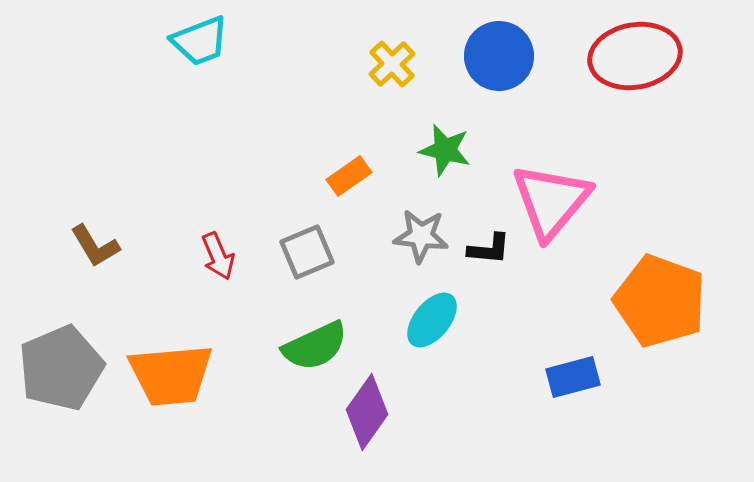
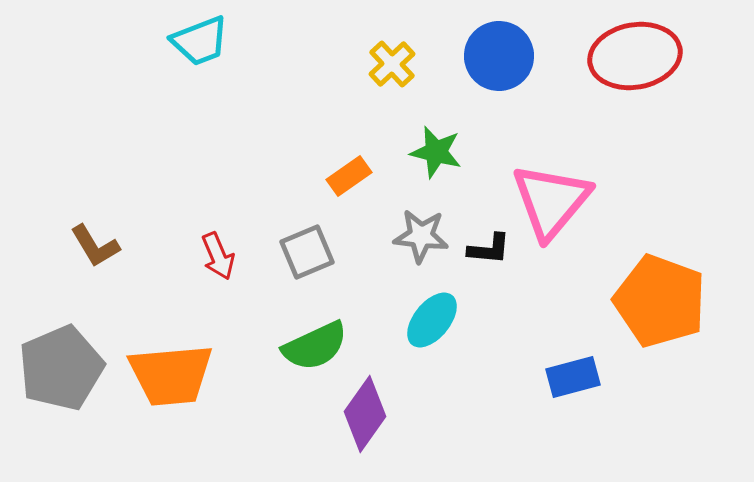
green star: moved 9 px left, 2 px down
purple diamond: moved 2 px left, 2 px down
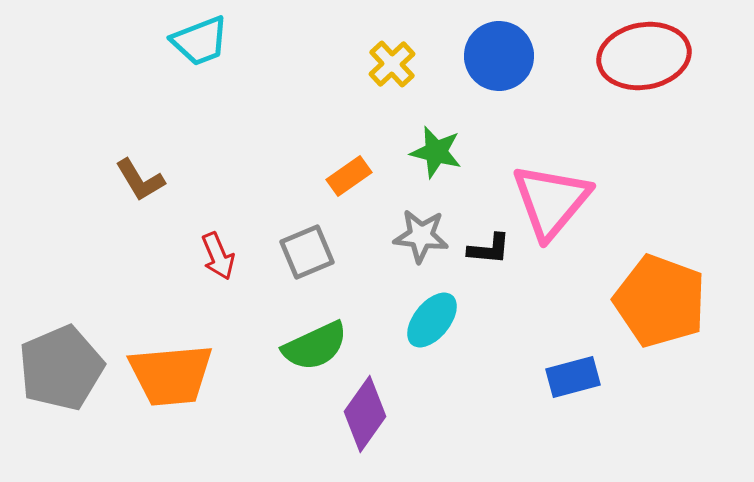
red ellipse: moved 9 px right
brown L-shape: moved 45 px right, 66 px up
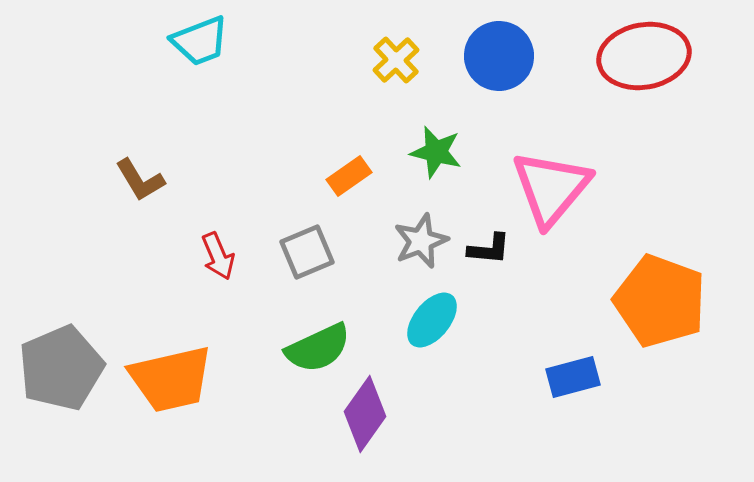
yellow cross: moved 4 px right, 4 px up
pink triangle: moved 13 px up
gray star: moved 5 px down; rotated 28 degrees counterclockwise
green semicircle: moved 3 px right, 2 px down
orange trapezoid: moved 4 px down; rotated 8 degrees counterclockwise
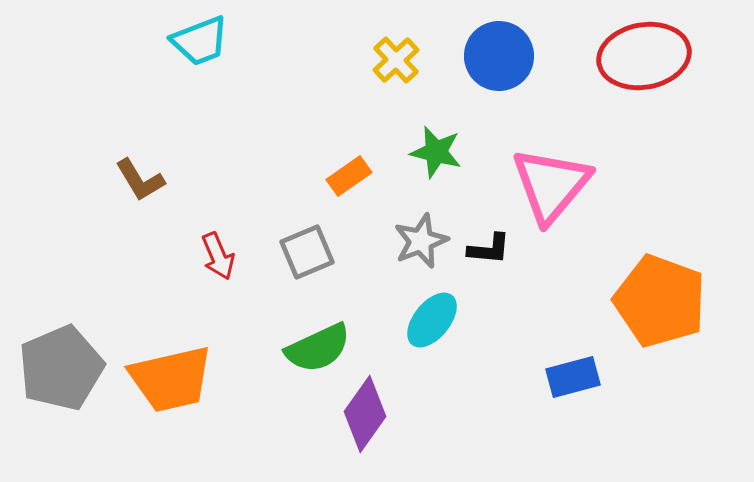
pink triangle: moved 3 px up
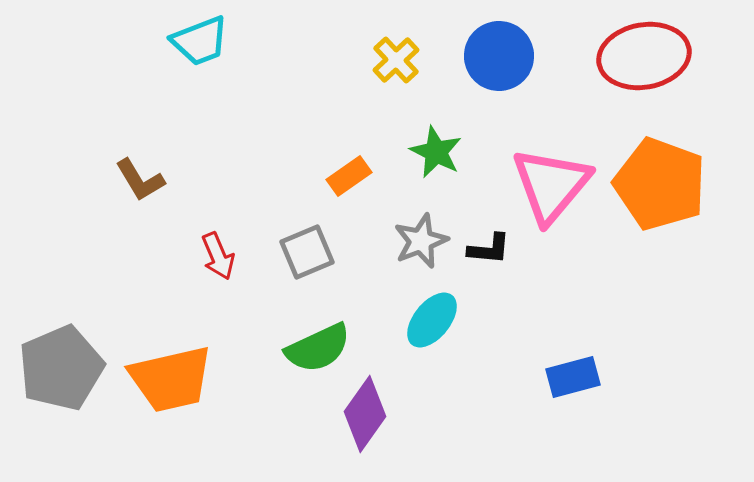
green star: rotated 12 degrees clockwise
orange pentagon: moved 117 px up
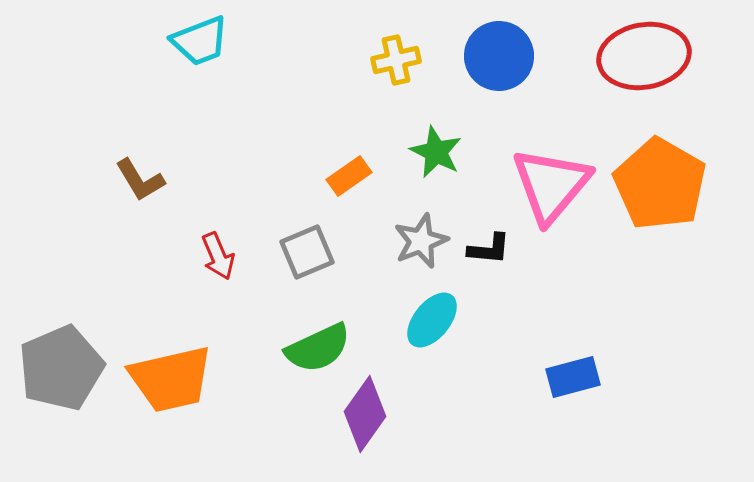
yellow cross: rotated 30 degrees clockwise
orange pentagon: rotated 10 degrees clockwise
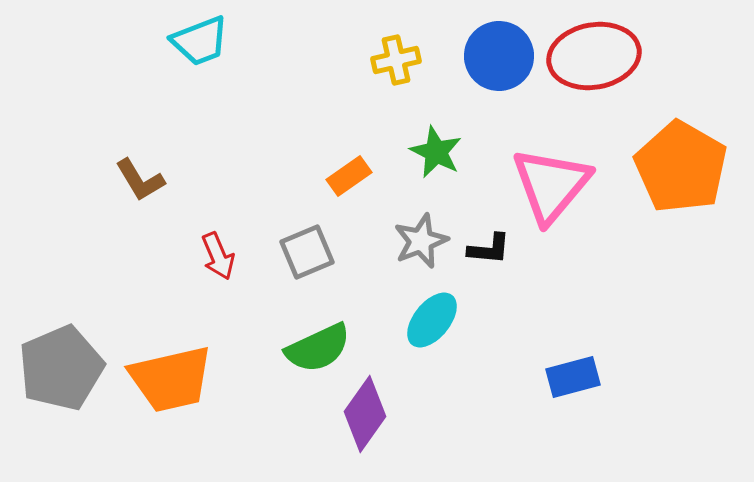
red ellipse: moved 50 px left
orange pentagon: moved 21 px right, 17 px up
